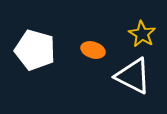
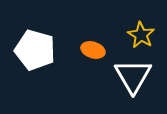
yellow star: moved 1 px left, 1 px down
white triangle: rotated 33 degrees clockwise
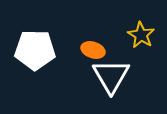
white pentagon: rotated 15 degrees counterclockwise
white triangle: moved 22 px left
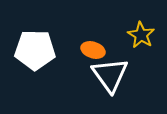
white triangle: moved 1 px left, 1 px up; rotated 6 degrees counterclockwise
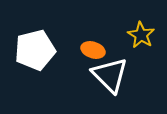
white pentagon: rotated 15 degrees counterclockwise
white triangle: rotated 9 degrees counterclockwise
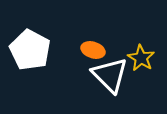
yellow star: moved 23 px down
white pentagon: moved 5 px left; rotated 30 degrees counterclockwise
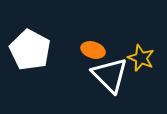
yellow star: rotated 8 degrees counterclockwise
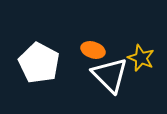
white pentagon: moved 9 px right, 13 px down
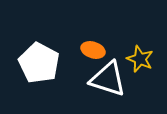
yellow star: moved 1 px left, 1 px down
white triangle: moved 2 px left, 4 px down; rotated 27 degrees counterclockwise
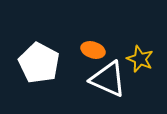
white triangle: rotated 6 degrees clockwise
